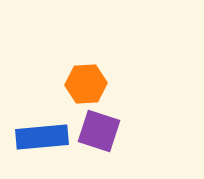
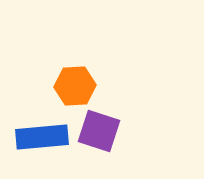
orange hexagon: moved 11 px left, 2 px down
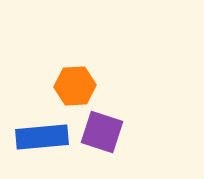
purple square: moved 3 px right, 1 px down
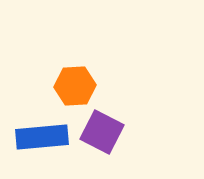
purple square: rotated 9 degrees clockwise
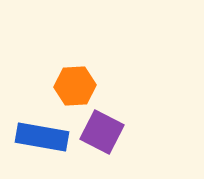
blue rectangle: rotated 15 degrees clockwise
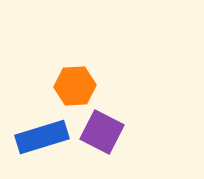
blue rectangle: rotated 27 degrees counterclockwise
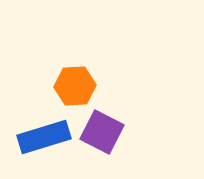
blue rectangle: moved 2 px right
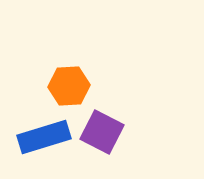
orange hexagon: moved 6 px left
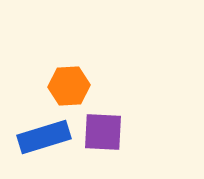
purple square: moved 1 px right; rotated 24 degrees counterclockwise
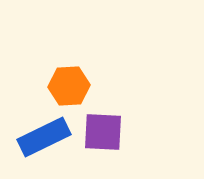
blue rectangle: rotated 9 degrees counterclockwise
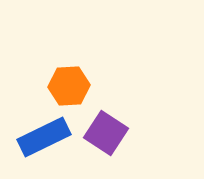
purple square: moved 3 px right, 1 px down; rotated 30 degrees clockwise
